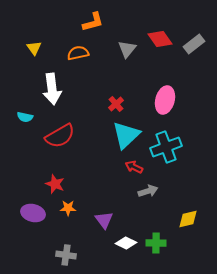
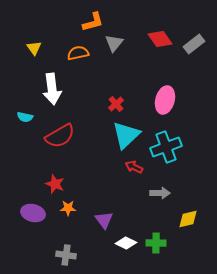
gray triangle: moved 13 px left, 6 px up
gray arrow: moved 12 px right, 2 px down; rotated 18 degrees clockwise
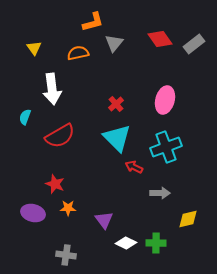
cyan semicircle: rotated 98 degrees clockwise
cyan triangle: moved 9 px left, 3 px down; rotated 32 degrees counterclockwise
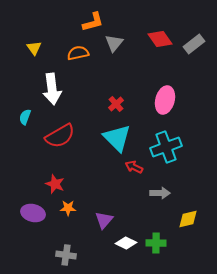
purple triangle: rotated 18 degrees clockwise
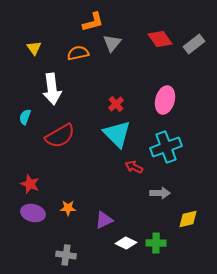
gray triangle: moved 2 px left
cyan triangle: moved 4 px up
red star: moved 25 px left
purple triangle: rotated 24 degrees clockwise
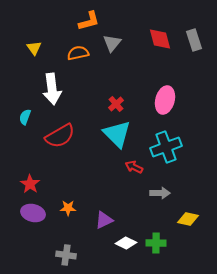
orange L-shape: moved 4 px left, 1 px up
red diamond: rotated 20 degrees clockwise
gray rectangle: moved 4 px up; rotated 70 degrees counterclockwise
red star: rotated 12 degrees clockwise
yellow diamond: rotated 25 degrees clockwise
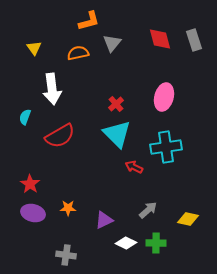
pink ellipse: moved 1 px left, 3 px up
cyan cross: rotated 12 degrees clockwise
gray arrow: moved 12 px left, 17 px down; rotated 42 degrees counterclockwise
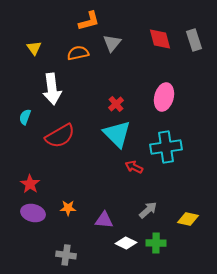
purple triangle: rotated 30 degrees clockwise
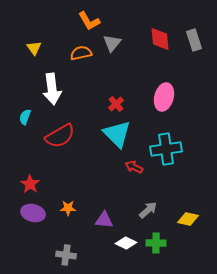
orange L-shape: rotated 75 degrees clockwise
red diamond: rotated 10 degrees clockwise
orange semicircle: moved 3 px right
cyan cross: moved 2 px down
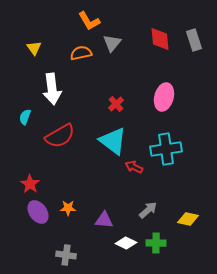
cyan triangle: moved 4 px left, 7 px down; rotated 8 degrees counterclockwise
purple ellipse: moved 5 px right, 1 px up; rotated 40 degrees clockwise
